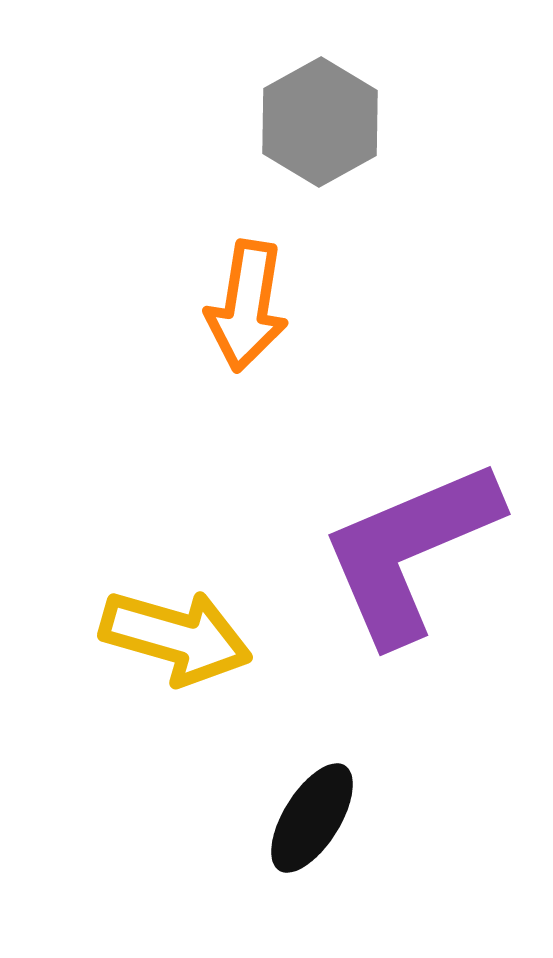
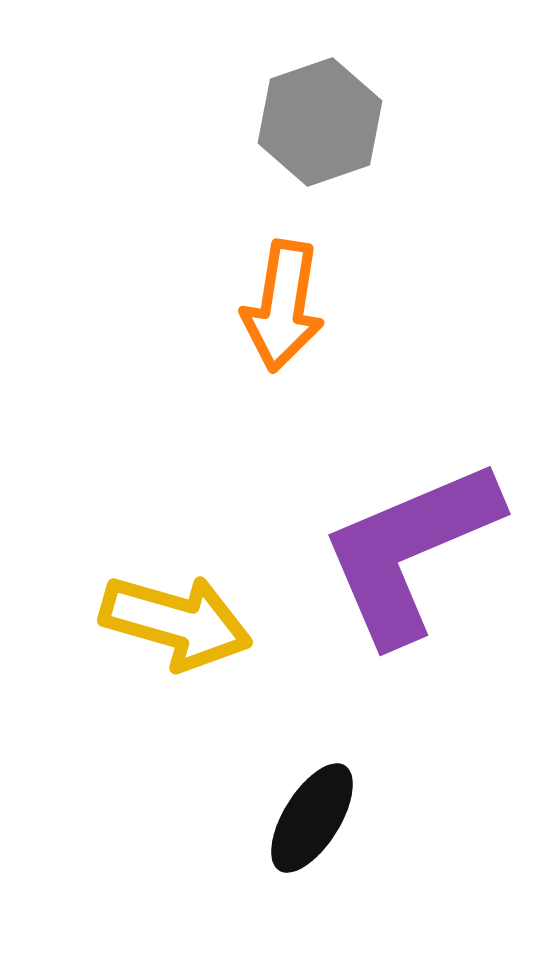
gray hexagon: rotated 10 degrees clockwise
orange arrow: moved 36 px right
yellow arrow: moved 15 px up
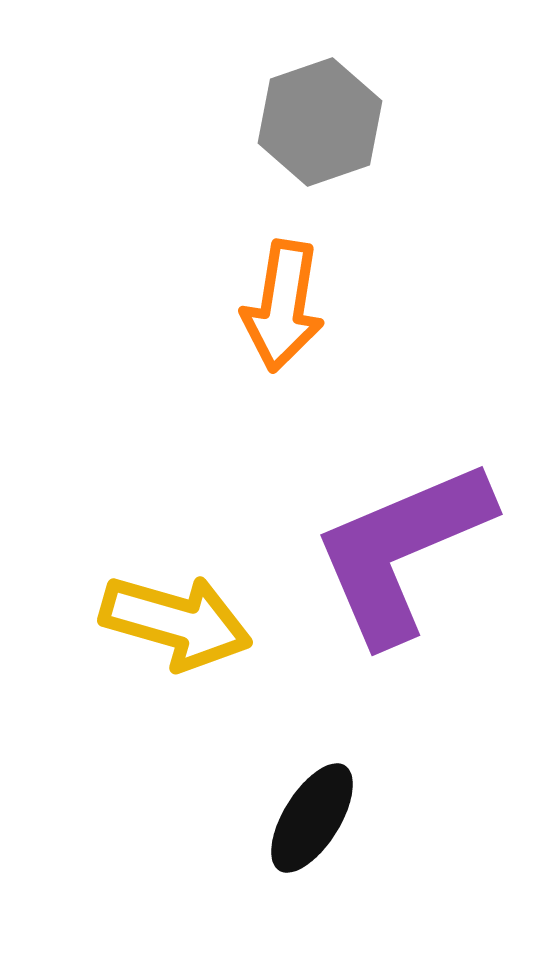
purple L-shape: moved 8 px left
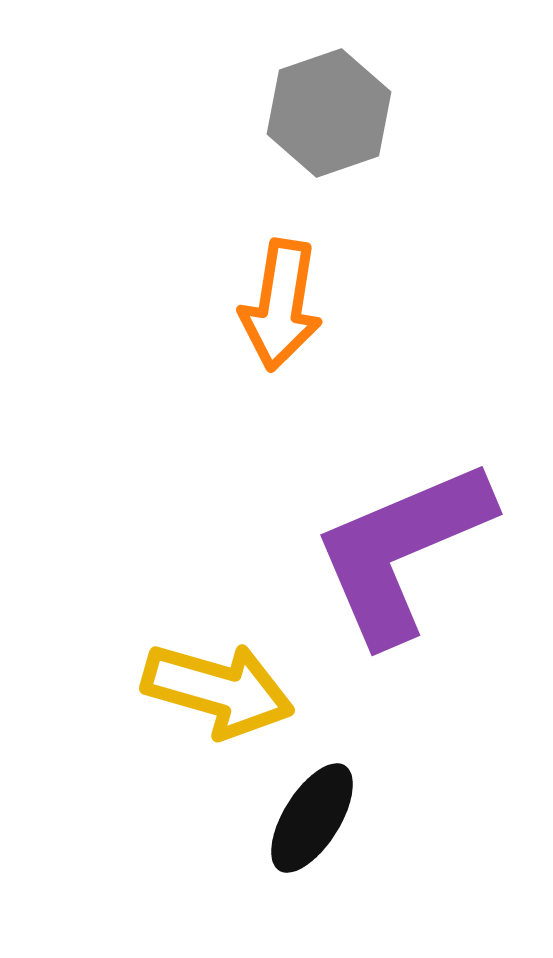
gray hexagon: moved 9 px right, 9 px up
orange arrow: moved 2 px left, 1 px up
yellow arrow: moved 42 px right, 68 px down
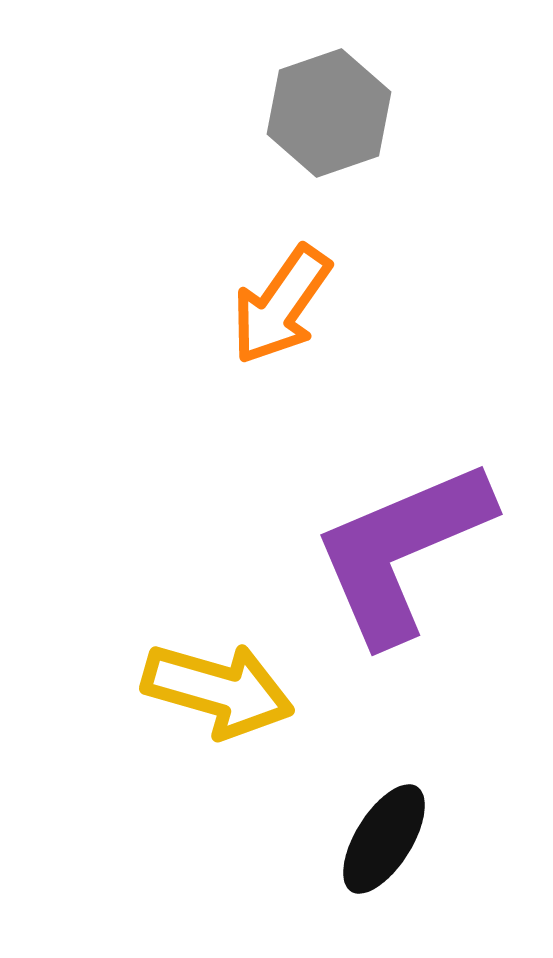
orange arrow: rotated 26 degrees clockwise
black ellipse: moved 72 px right, 21 px down
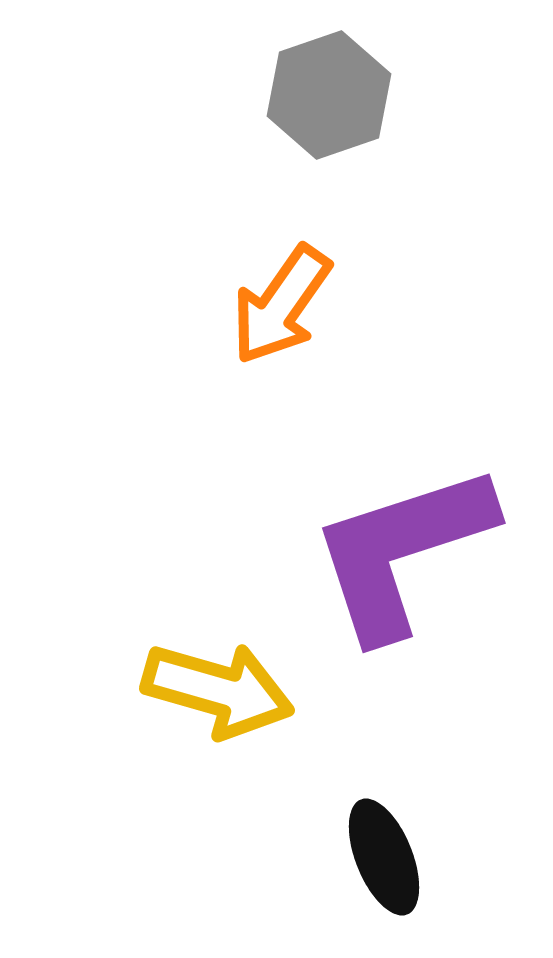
gray hexagon: moved 18 px up
purple L-shape: rotated 5 degrees clockwise
black ellipse: moved 18 px down; rotated 54 degrees counterclockwise
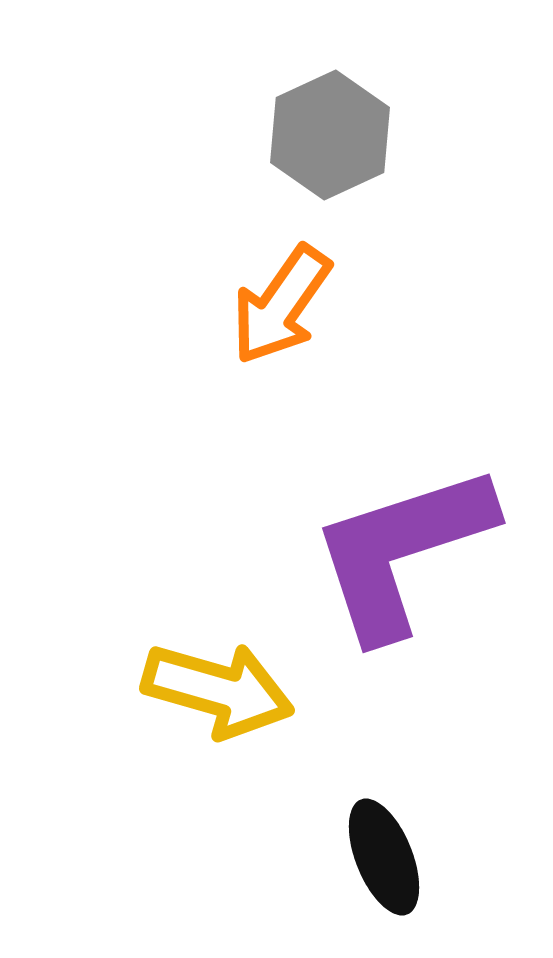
gray hexagon: moved 1 px right, 40 px down; rotated 6 degrees counterclockwise
